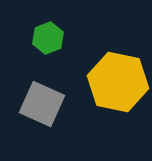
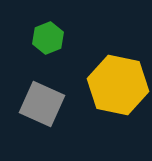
yellow hexagon: moved 3 px down
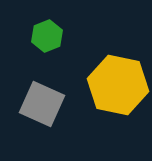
green hexagon: moved 1 px left, 2 px up
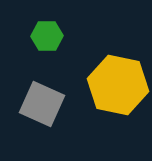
green hexagon: rotated 20 degrees clockwise
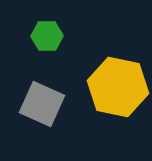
yellow hexagon: moved 2 px down
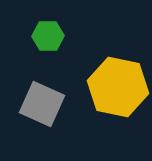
green hexagon: moved 1 px right
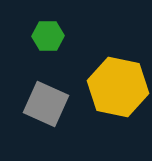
gray square: moved 4 px right
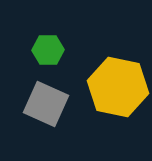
green hexagon: moved 14 px down
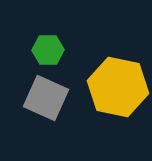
gray square: moved 6 px up
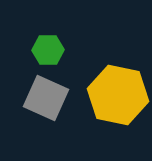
yellow hexagon: moved 8 px down
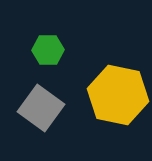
gray square: moved 5 px left, 10 px down; rotated 12 degrees clockwise
